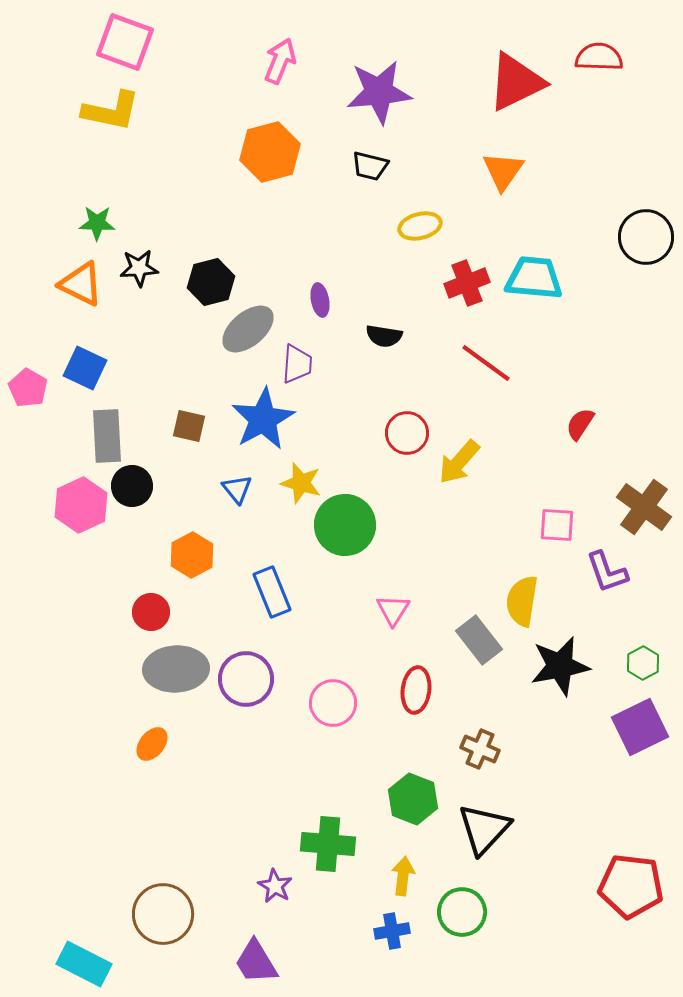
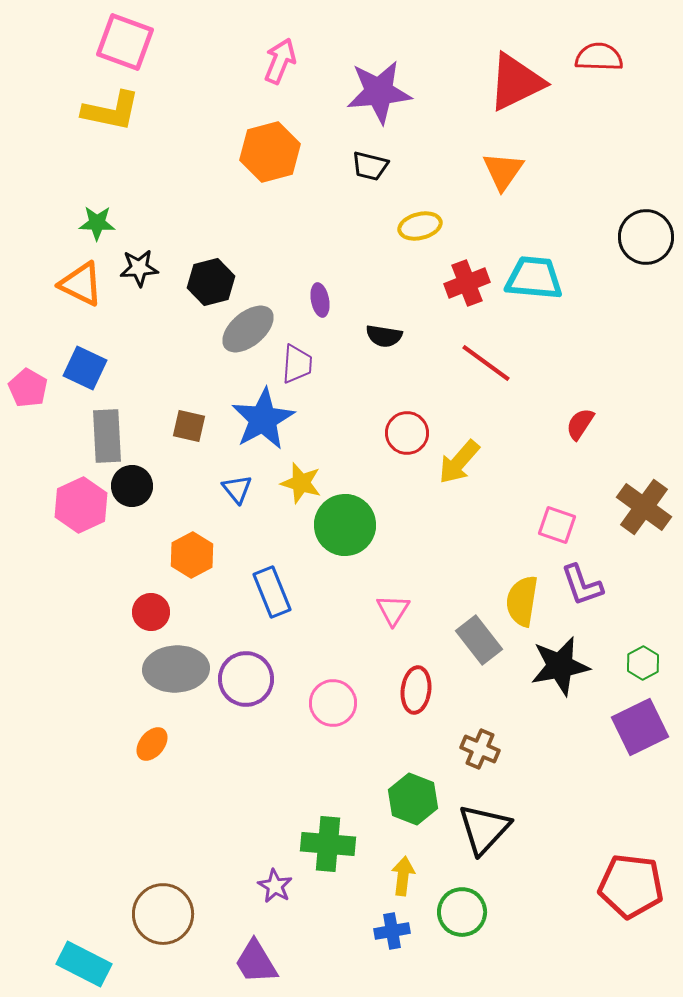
pink square at (557, 525): rotated 15 degrees clockwise
purple L-shape at (607, 572): moved 25 px left, 13 px down
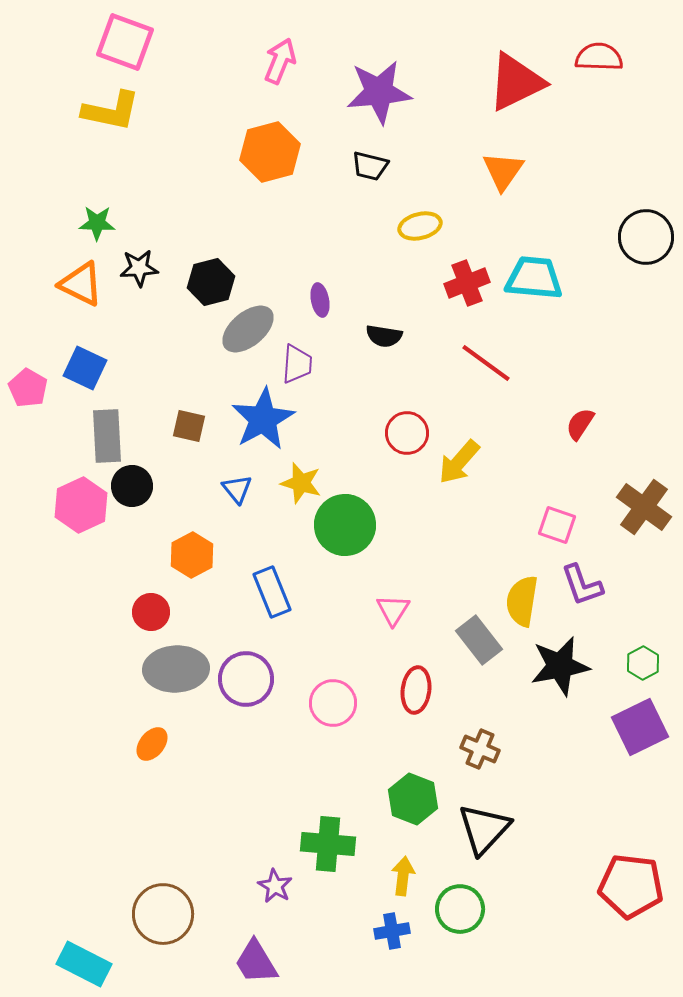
green circle at (462, 912): moved 2 px left, 3 px up
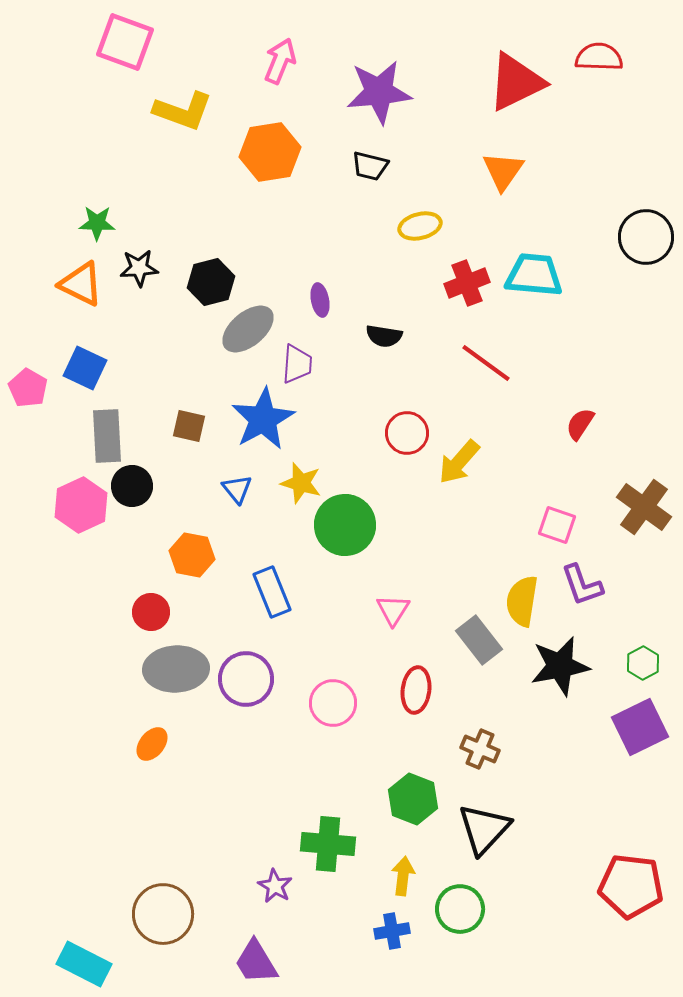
yellow L-shape at (111, 111): moved 72 px right; rotated 8 degrees clockwise
orange hexagon at (270, 152): rotated 6 degrees clockwise
cyan trapezoid at (534, 278): moved 3 px up
orange hexagon at (192, 555): rotated 21 degrees counterclockwise
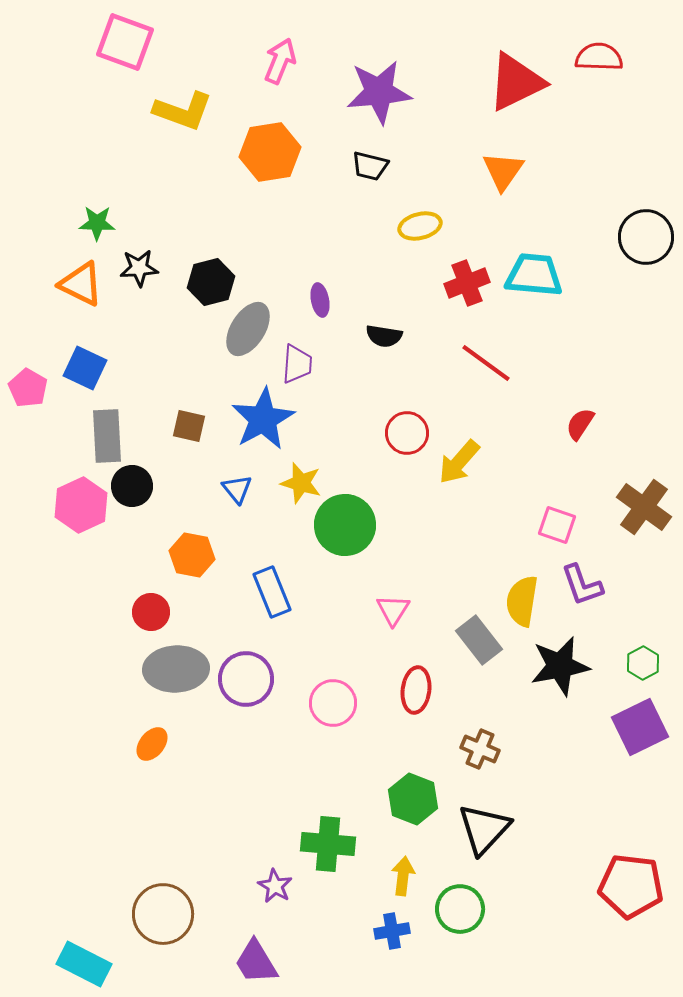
gray ellipse at (248, 329): rotated 18 degrees counterclockwise
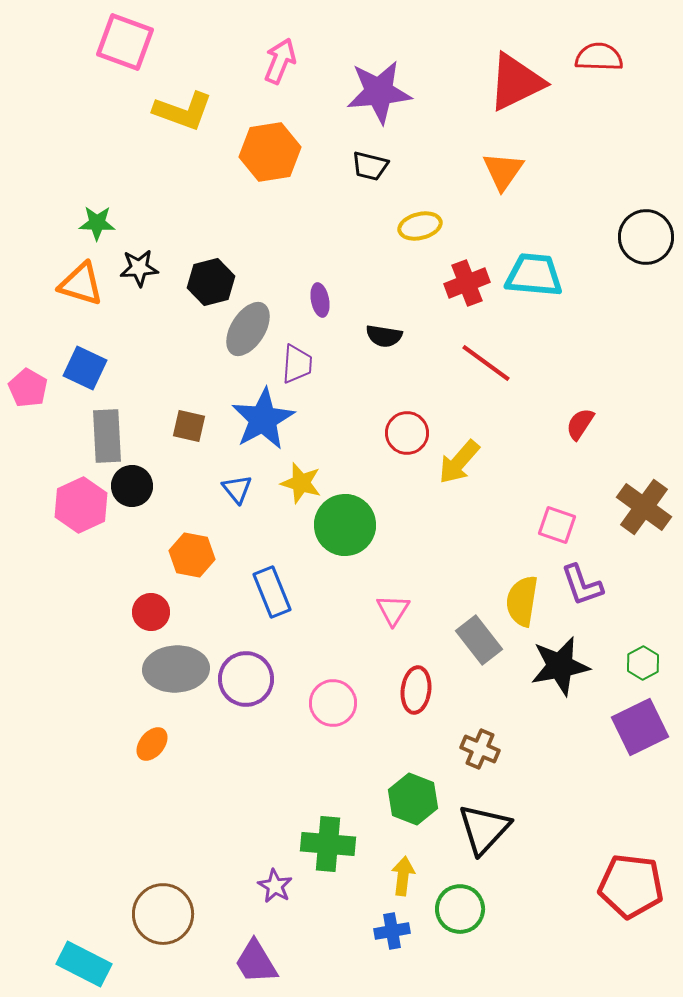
orange triangle at (81, 284): rotated 9 degrees counterclockwise
